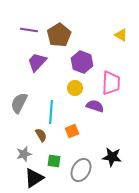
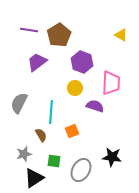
purple trapezoid: rotated 10 degrees clockwise
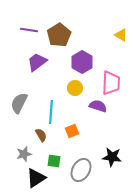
purple hexagon: rotated 10 degrees clockwise
purple semicircle: moved 3 px right
black triangle: moved 2 px right
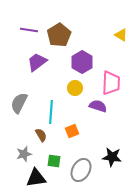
black triangle: rotated 25 degrees clockwise
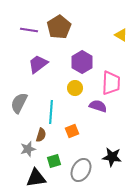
brown pentagon: moved 8 px up
purple trapezoid: moved 1 px right, 2 px down
brown semicircle: rotated 48 degrees clockwise
gray star: moved 4 px right, 5 px up
green square: rotated 24 degrees counterclockwise
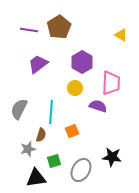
gray semicircle: moved 6 px down
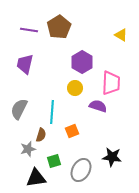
purple trapezoid: moved 13 px left; rotated 40 degrees counterclockwise
cyan line: moved 1 px right
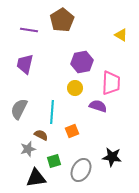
brown pentagon: moved 3 px right, 7 px up
purple hexagon: rotated 20 degrees clockwise
brown semicircle: rotated 80 degrees counterclockwise
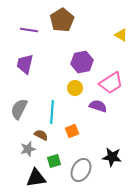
pink trapezoid: rotated 55 degrees clockwise
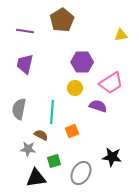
purple line: moved 4 px left, 1 px down
yellow triangle: rotated 40 degrees counterclockwise
purple hexagon: rotated 10 degrees clockwise
gray semicircle: rotated 15 degrees counterclockwise
gray star: rotated 21 degrees clockwise
gray ellipse: moved 3 px down
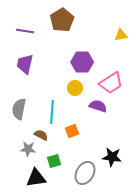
gray ellipse: moved 4 px right
